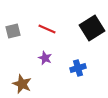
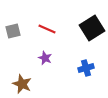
blue cross: moved 8 px right
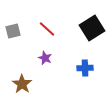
red line: rotated 18 degrees clockwise
blue cross: moved 1 px left; rotated 14 degrees clockwise
brown star: rotated 12 degrees clockwise
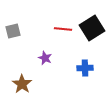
red line: moved 16 px right; rotated 36 degrees counterclockwise
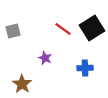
red line: rotated 30 degrees clockwise
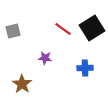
purple star: rotated 16 degrees counterclockwise
